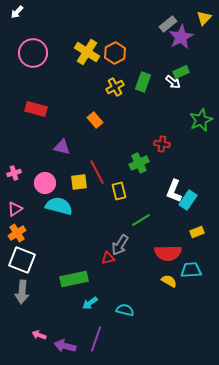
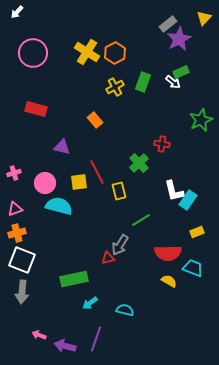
purple star at (181, 37): moved 2 px left, 2 px down
green cross at (139, 163): rotated 18 degrees counterclockwise
white L-shape at (174, 191): rotated 35 degrees counterclockwise
pink triangle at (15, 209): rotated 14 degrees clockwise
orange cross at (17, 233): rotated 18 degrees clockwise
cyan trapezoid at (191, 270): moved 2 px right, 2 px up; rotated 25 degrees clockwise
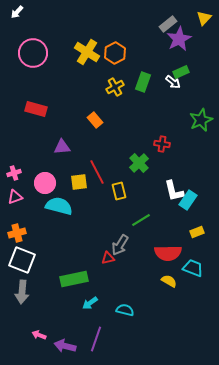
purple triangle at (62, 147): rotated 18 degrees counterclockwise
pink triangle at (15, 209): moved 12 px up
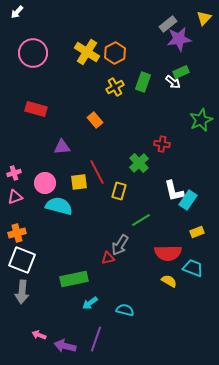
purple star at (179, 39): rotated 20 degrees clockwise
yellow rectangle at (119, 191): rotated 30 degrees clockwise
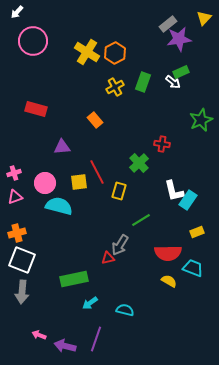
pink circle at (33, 53): moved 12 px up
